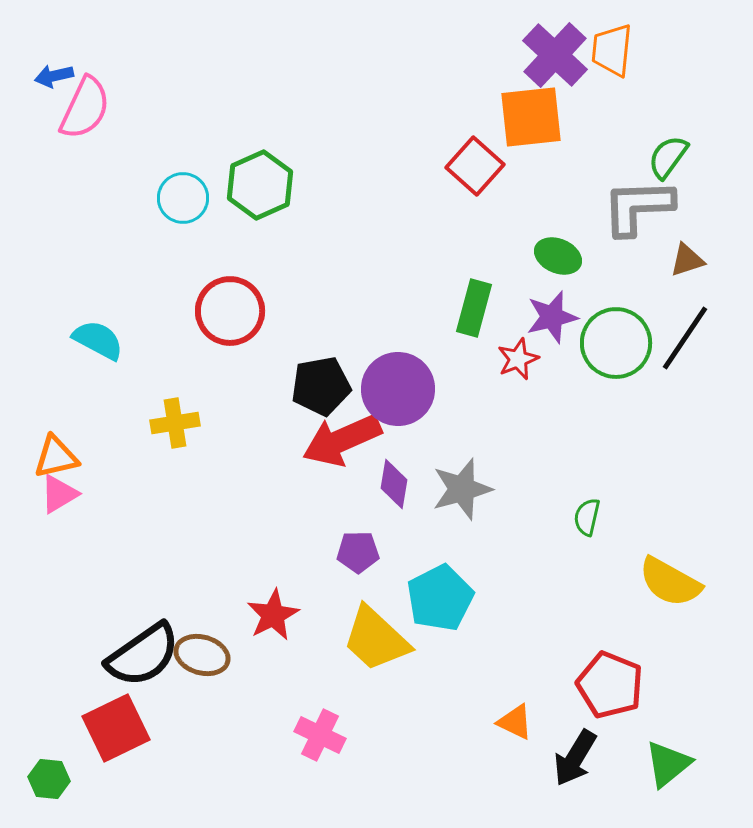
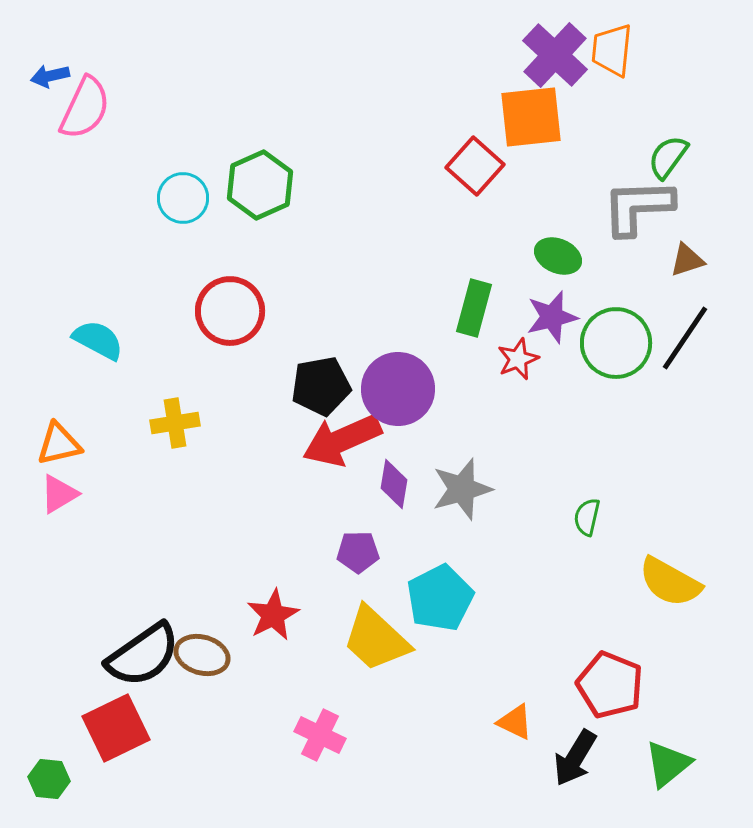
blue arrow at (54, 76): moved 4 px left
orange triangle at (56, 457): moved 3 px right, 13 px up
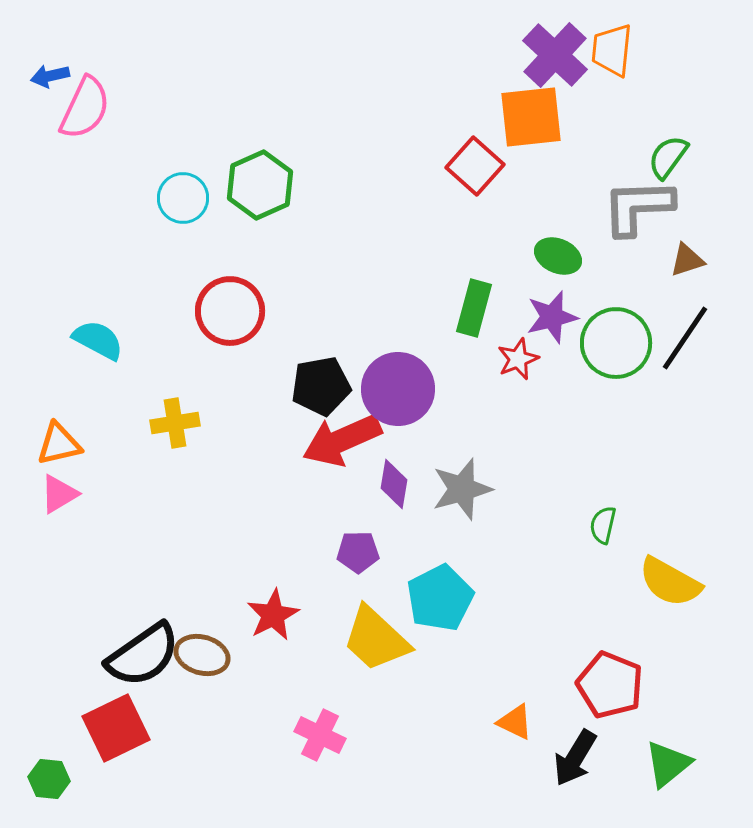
green semicircle at (587, 517): moved 16 px right, 8 px down
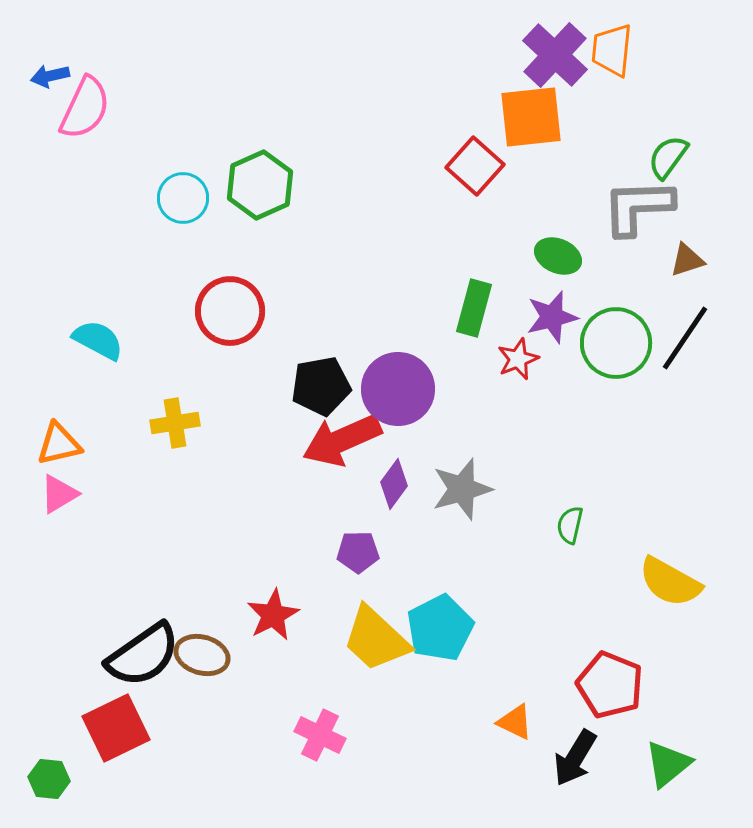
purple diamond at (394, 484): rotated 27 degrees clockwise
green semicircle at (603, 525): moved 33 px left
cyan pentagon at (440, 598): moved 30 px down
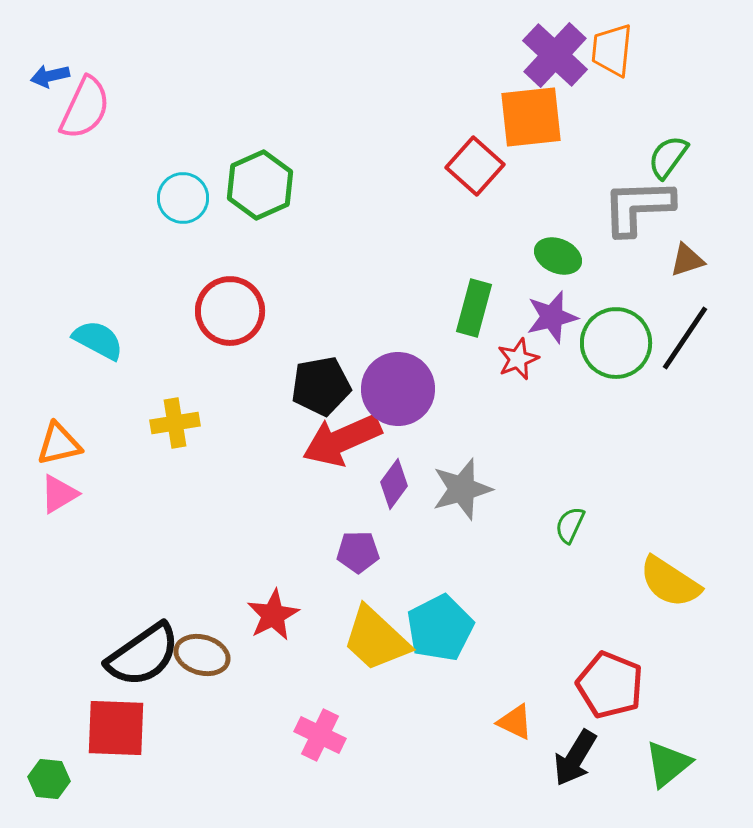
green semicircle at (570, 525): rotated 12 degrees clockwise
yellow semicircle at (670, 582): rotated 4 degrees clockwise
red square at (116, 728): rotated 28 degrees clockwise
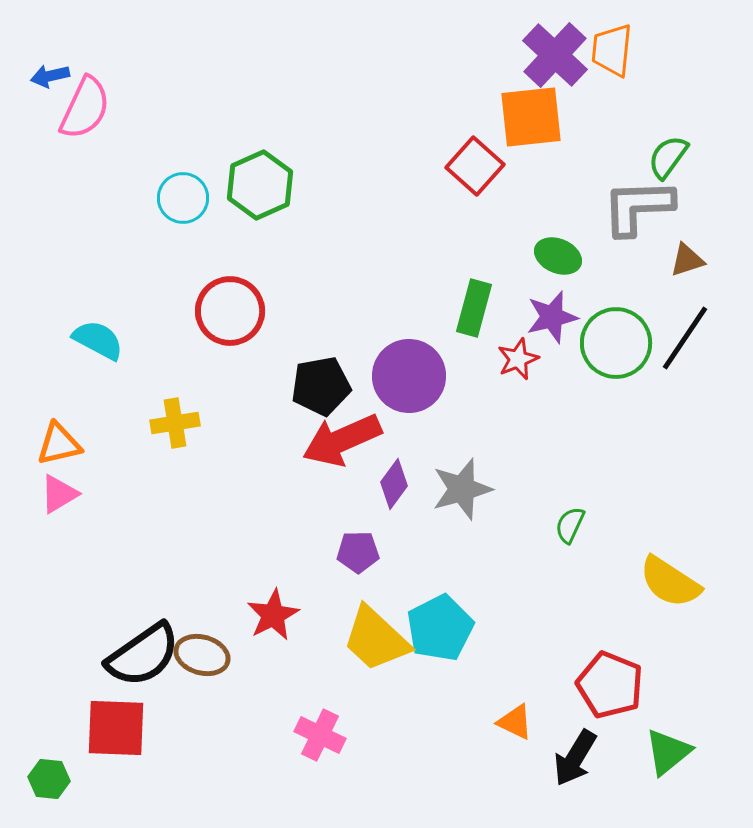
purple circle at (398, 389): moved 11 px right, 13 px up
green triangle at (668, 764): moved 12 px up
